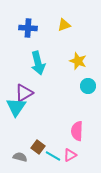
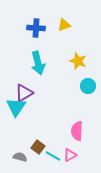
blue cross: moved 8 px right
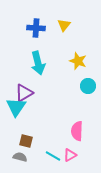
yellow triangle: rotated 32 degrees counterclockwise
brown square: moved 12 px left, 6 px up; rotated 24 degrees counterclockwise
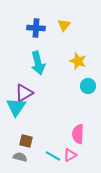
pink semicircle: moved 1 px right, 3 px down
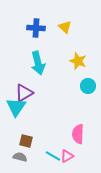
yellow triangle: moved 1 px right, 2 px down; rotated 24 degrees counterclockwise
pink triangle: moved 3 px left, 1 px down
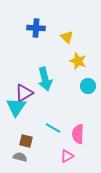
yellow triangle: moved 2 px right, 10 px down
cyan arrow: moved 7 px right, 16 px down
cyan line: moved 28 px up
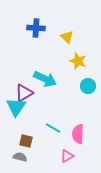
cyan arrow: rotated 50 degrees counterclockwise
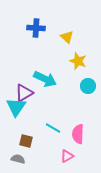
gray semicircle: moved 2 px left, 2 px down
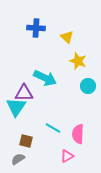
cyan arrow: moved 1 px up
purple triangle: rotated 30 degrees clockwise
gray semicircle: rotated 48 degrees counterclockwise
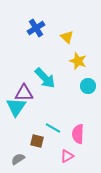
blue cross: rotated 36 degrees counterclockwise
cyan arrow: rotated 20 degrees clockwise
brown square: moved 11 px right
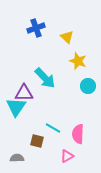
blue cross: rotated 12 degrees clockwise
gray semicircle: moved 1 px left, 1 px up; rotated 32 degrees clockwise
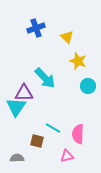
pink triangle: rotated 16 degrees clockwise
